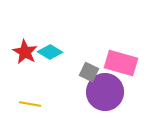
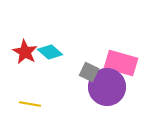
cyan diamond: rotated 10 degrees clockwise
purple circle: moved 2 px right, 5 px up
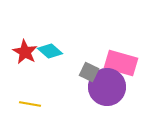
cyan diamond: moved 1 px up
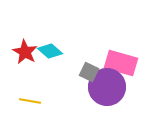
yellow line: moved 3 px up
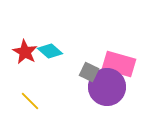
pink rectangle: moved 2 px left, 1 px down
yellow line: rotated 35 degrees clockwise
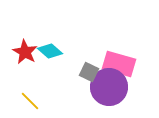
purple circle: moved 2 px right
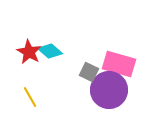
red star: moved 4 px right
purple circle: moved 3 px down
yellow line: moved 4 px up; rotated 15 degrees clockwise
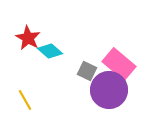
red star: moved 1 px left, 14 px up
pink rectangle: rotated 24 degrees clockwise
gray square: moved 2 px left, 1 px up
yellow line: moved 5 px left, 3 px down
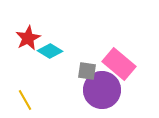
red star: rotated 15 degrees clockwise
cyan diamond: rotated 10 degrees counterclockwise
gray square: rotated 18 degrees counterclockwise
purple circle: moved 7 px left
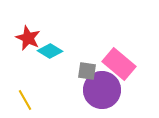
red star: rotated 20 degrees counterclockwise
